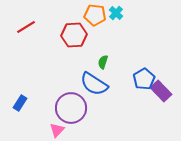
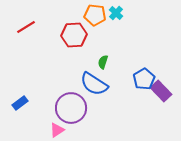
blue rectangle: rotated 21 degrees clockwise
pink triangle: rotated 14 degrees clockwise
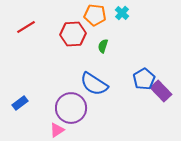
cyan cross: moved 6 px right
red hexagon: moved 1 px left, 1 px up
green semicircle: moved 16 px up
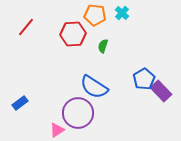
red line: rotated 18 degrees counterclockwise
blue semicircle: moved 3 px down
purple circle: moved 7 px right, 5 px down
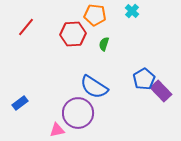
cyan cross: moved 10 px right, 2 px up
green semicircle: moved 1 px right, 2 px up
pink triangle: rotated 21 degrees clockwise
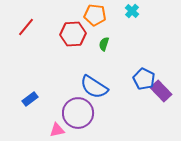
blue pentagon: rotated 15 degrees counterclockwise
blue rectangle: moved 10 px right, 4 px up
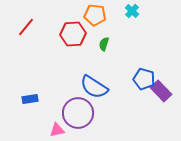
blue pentagon: rotated 10 degrees counterclockwise
blue rectangle: rotated 28 degrees clockwise
